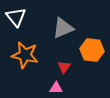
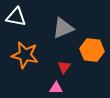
white triangle: rotated 40 degrees counterclockwise
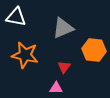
orange hexagon: moved 2 px right
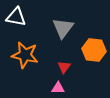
gray triangle: rotated 30 degrees counterclockwise
pink triangle: moved 2 px right
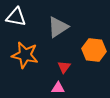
gray triangle: moved 5 px left, 1 px up; rotated 20 degrees clockwise
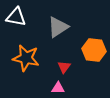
orange star: moved 1 px right, 3 px down
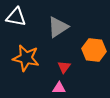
pink triangle: moved 1 px right
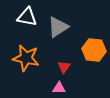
white triangle: moved 11 px right
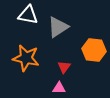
white triangle: moved 1 px right, 2 px up
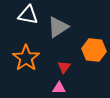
orange star: rotated 24 degrees clockwise
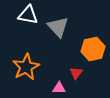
gray triangle: rotated 40 degrees counterclockwise
orange hexagon: moved 1 px left, 1 px up; rotated 20 degrees counterclockwise
orange star: moved 9 px down; rotated 8 degrees clockwise
red triangle: moved 12 px right, 6 px down
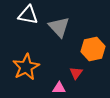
gray triangle: moved 1 px right
